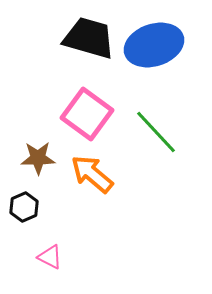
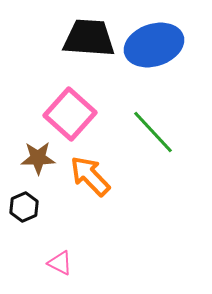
black trapezoid: rotated 12 degrees counterclockwise
pink square: moved 17 px left; rotated 6 degrees clockwise
green line: moved 3 px left
orange arrow: moved 2 px left, 2 px down; rotated 6 degrees clockwise
pink triangle: moved 10 px right, 6 px down
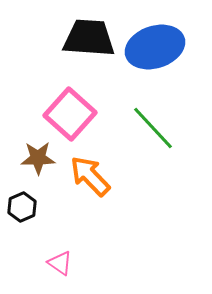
blue ellipse: moved 1 px right, 2 px down
green line: moved 4 px up
black hexagon: moved 2 px left
pink triangle: rotated 8 degrees clockwise
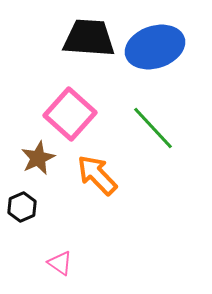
brown star: rotated 24 degrees counterclockwise
orange arrow: moved 7 px right, 1 px up
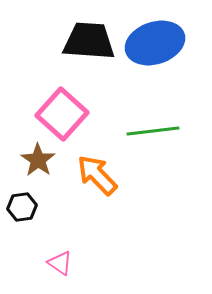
black trapezoid: moved 3 px down
blue ellipse: moved 4 px up
pink square: moved 8 px left
green line: moved 3 px down; rotated 54 degrees counterclockwise
brown star: moved 2 px down; rotated 12 degrees counterclockwise
black hexagon: rotated 16 degrees clockwise
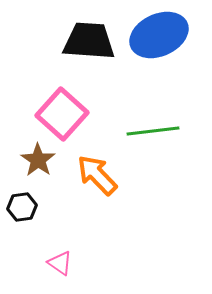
blue ellipse: moved 4 px right, 8 px up; rotated 6 degrees counterclockwise
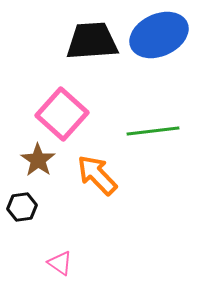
black trapezoid: moved 3 px right; rotated 8 degrees counterclockwise
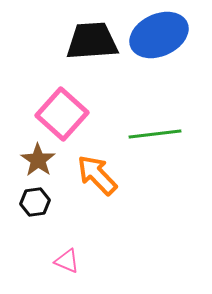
green line: moved 2 px right, 3 px down
black hexagon: moved 13 px right, 5 px up
pink triangle: moved 7 px right, 2 px up; rotated 12 degrees counterclockwise
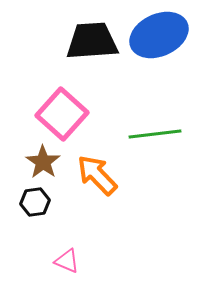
brown star: moved 5 px right, 2 px down
